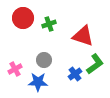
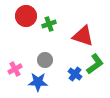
red circle: moved 3 px right, 2 px up
gray circle: moved 1 px right
blue cross: rotated 16 degrees counterclockwise
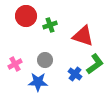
green cross: moved 1 px right, 1 px down
pink cross: moved 5 px up
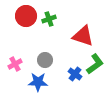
green cross: moved 1 px left, 6 px up
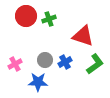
blue cross: moved 10 px left, 12 px up; rotated 24 degrees clockwise
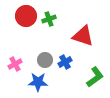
green L-shape: moved 13 px down
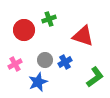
red circle: moved 2 px left, 14 px down
blue star: rotated 24 degrees counterclockwise
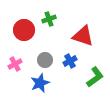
blue cross: moved 5 px right, 1 px up
blue star: moved 2 px right, 1 px down
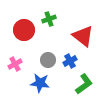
red triangle: rotated 20 degrees clockwise
gray circle: moved 3 px right
green L-shape: moved 11 px left, 7 px down
blue star: rotated 30 degrees clockwise
